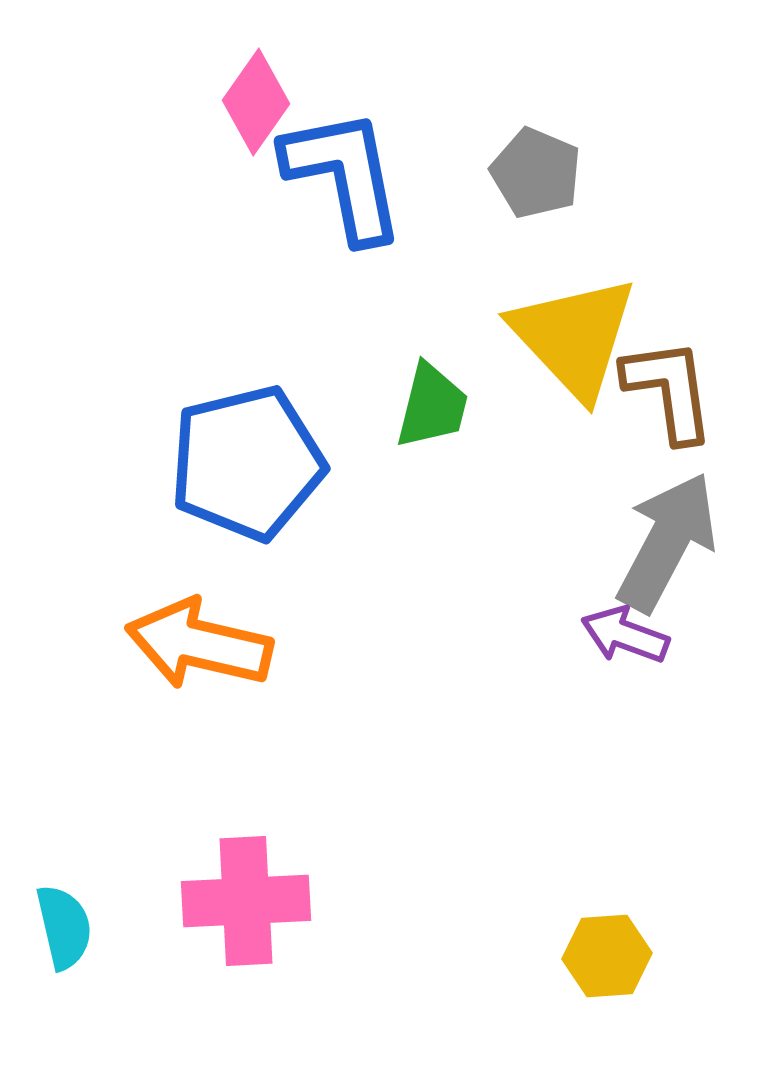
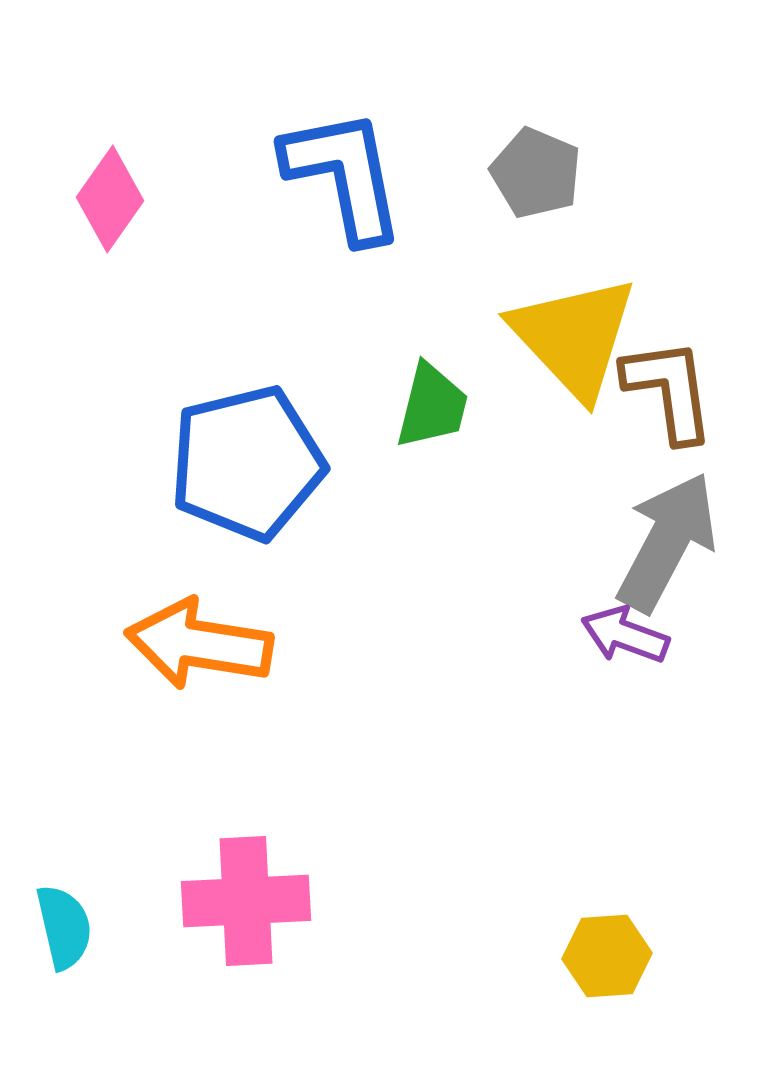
pink diamond: moved 146 px left, 97 px down
orange arrow: rotated 4 degrees counterclockwise
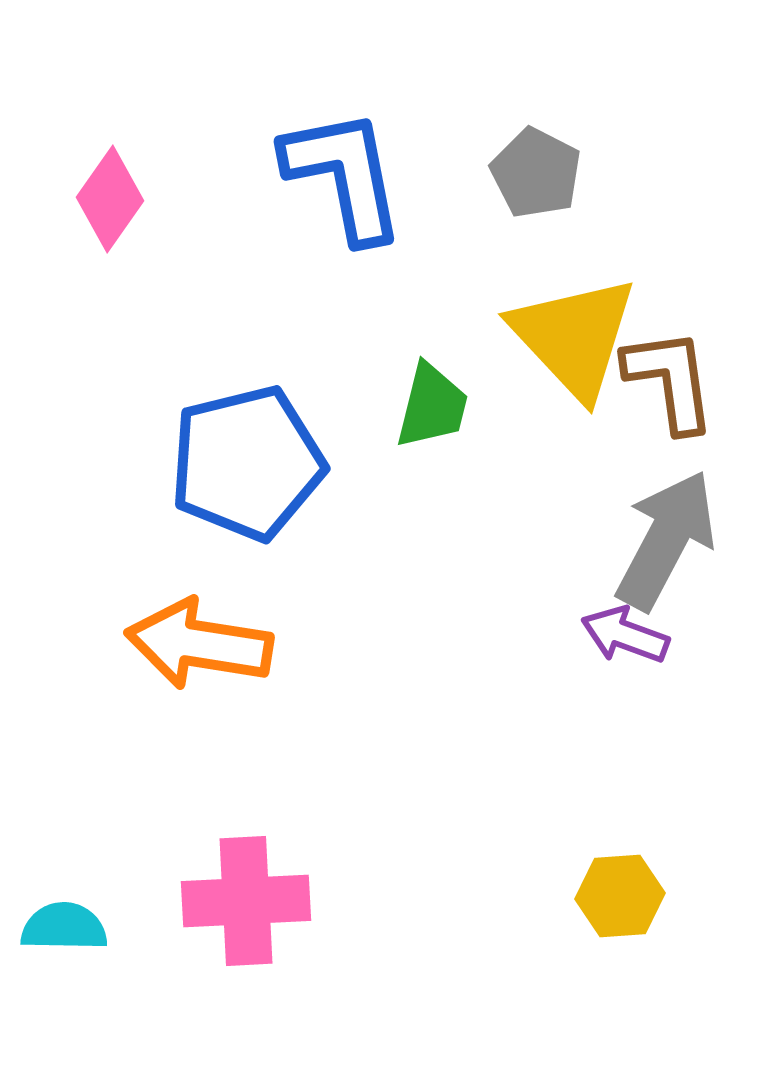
gray pentagon: rotated 4 degrees clockwise
brown L-shape: moved 1 px right, 10 px up
gray arrow: moved 1 px left, 2 px up
cyan semicircle: rotated 76 degrees counterclockwise
yellow hexagon: moved 13 px right, 60 px up
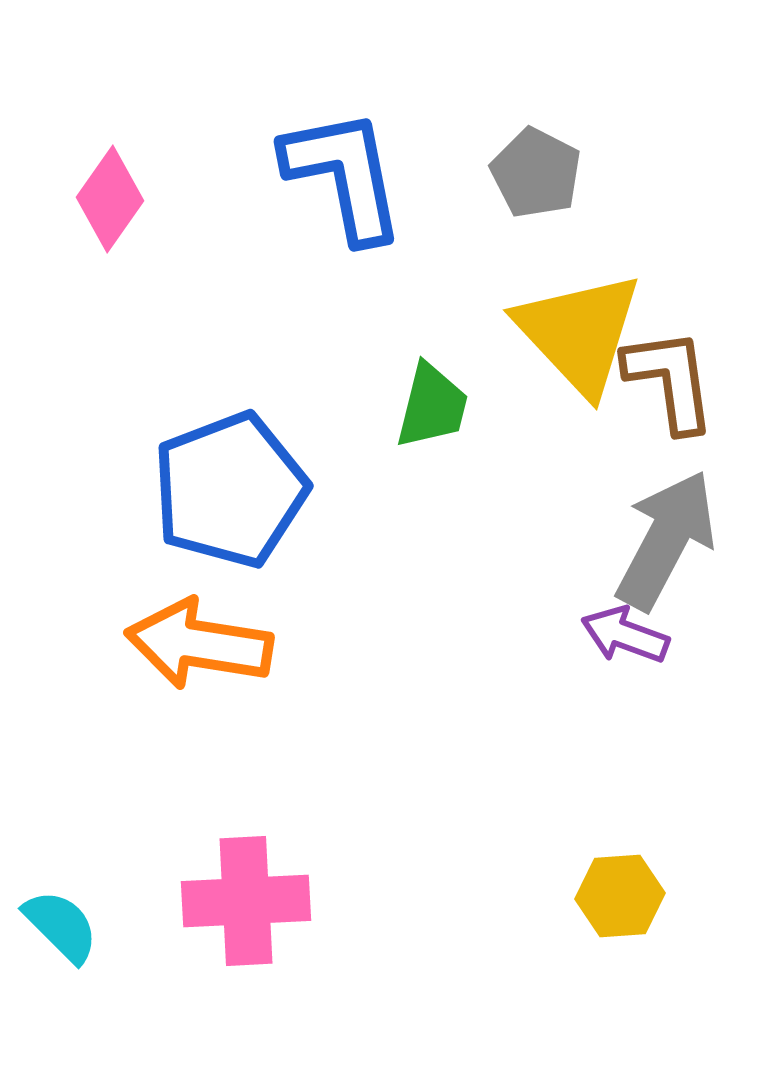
yellow triangle: moved 5 px right, 4 px up
blue pentagon: moved 17 px left, 27 px down; rotated 7 degrees counterclockwise
cyan semicircle: moved 3 px left, 1 px up; rotated 44 degrees clockwise
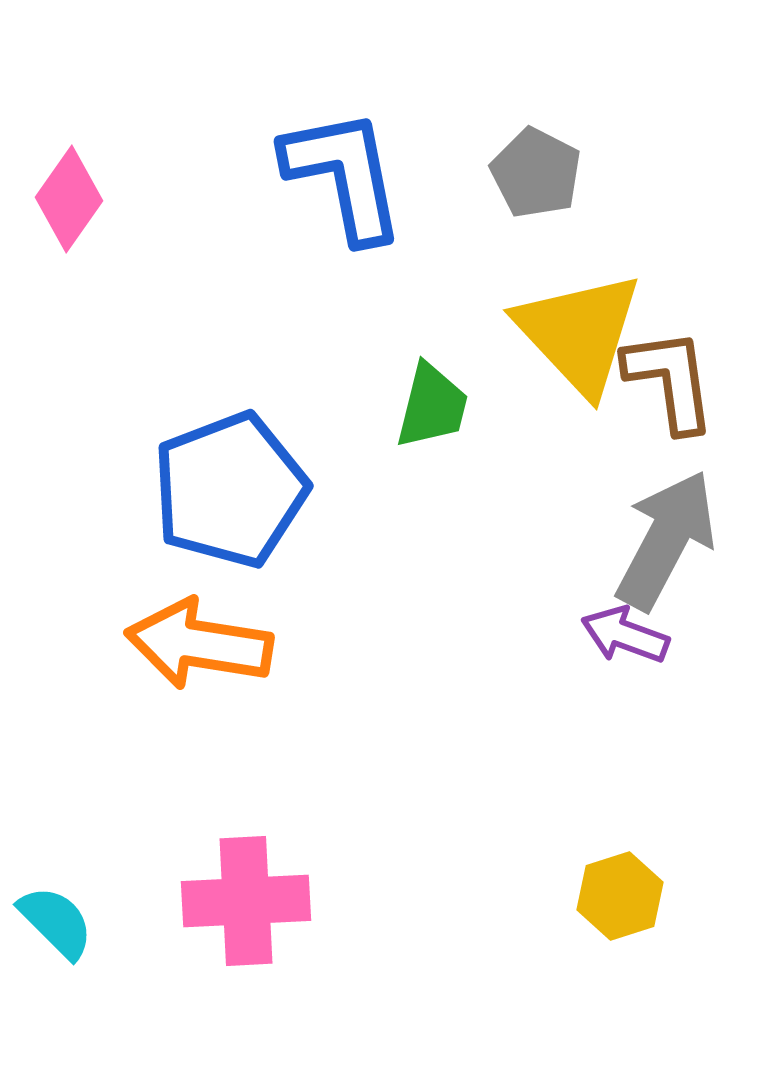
pink diamond: moved 41 px left
yellow hexagon: rotated 14 degrees counterclockwise
cyan semicircle: moved 5 px left, 4 px up
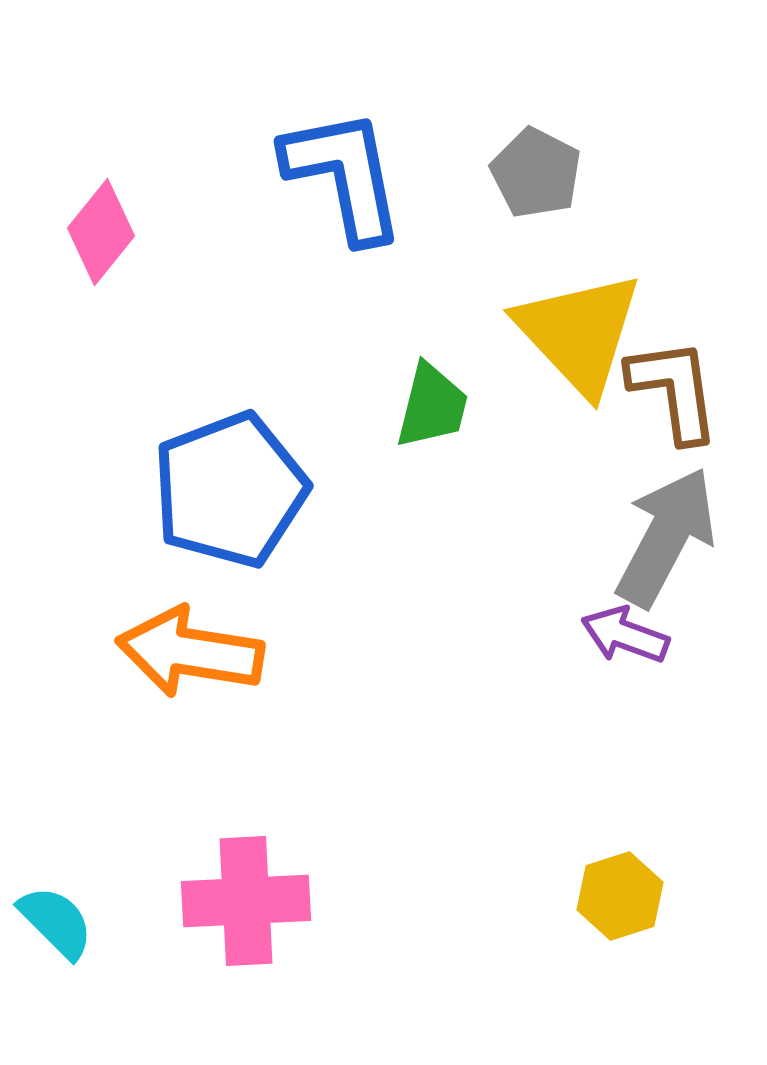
pink diamond: moved 32 px right, 33 px down; rotated 4 degrees clockwise
brown L-shape: moved 4 px right, 10 px down
gray arrow: moved 3 px up
orange arrow: moved 9 px left, 8 px down
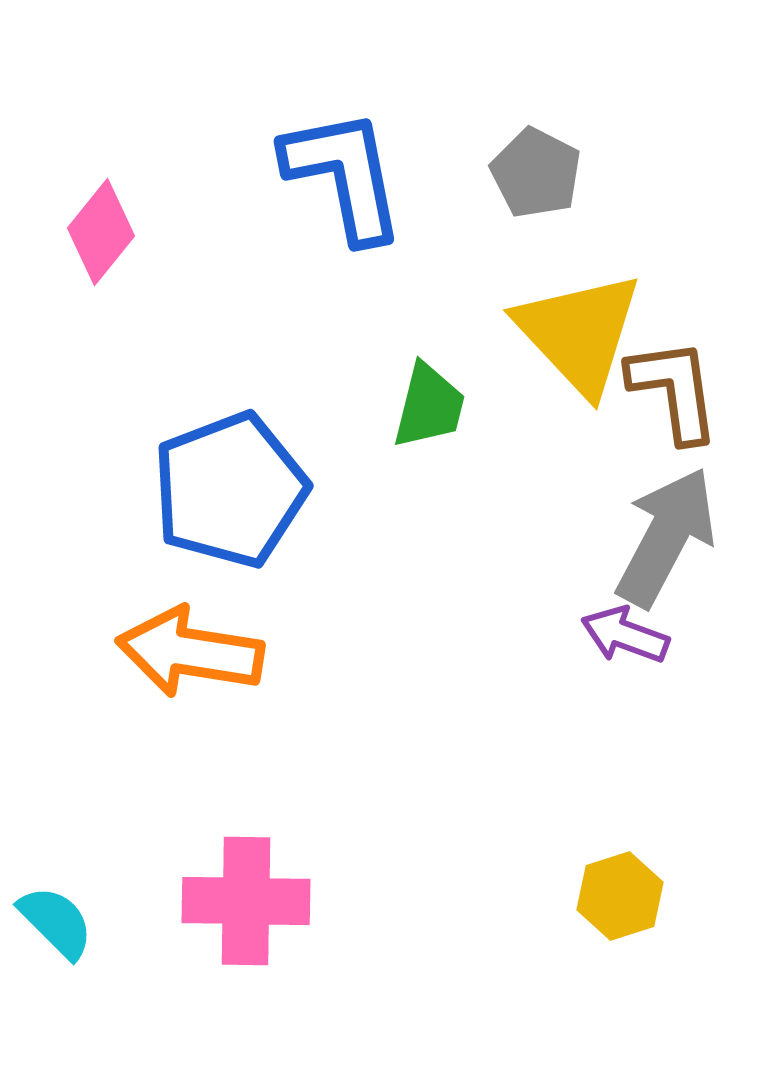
green trapezoid: moved 3 px left
pink cross: rotated 4 degrees clockwise
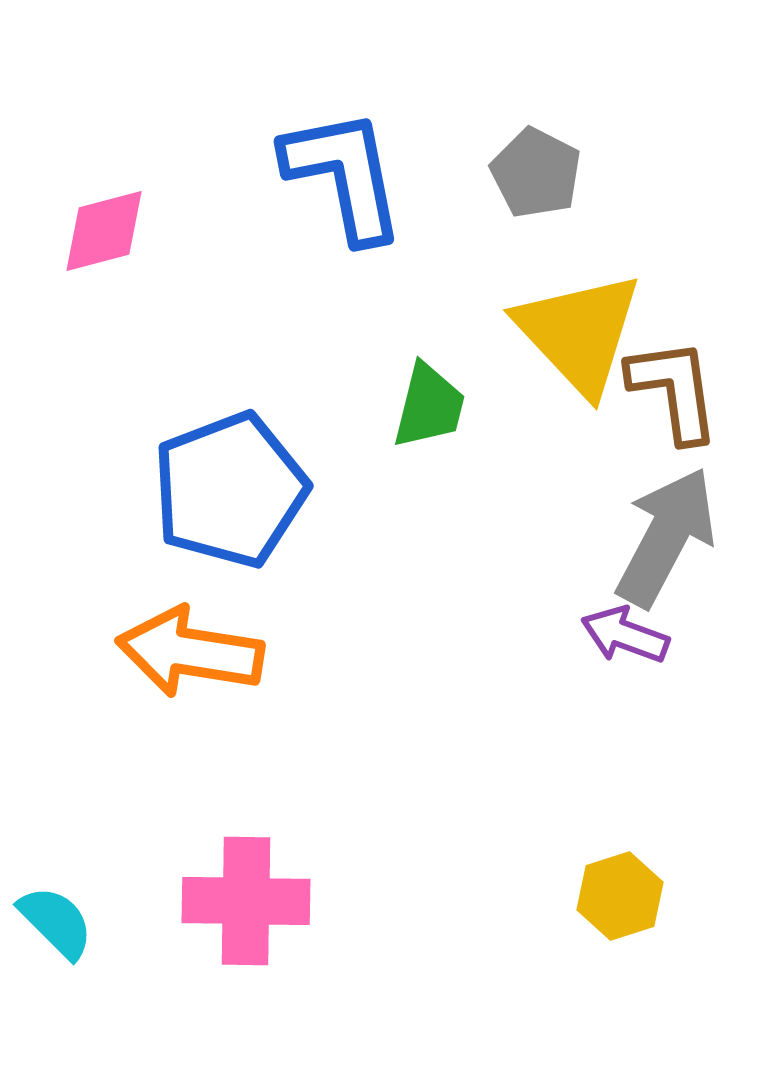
pink diamond: moved 3 px right, 1 px up; rotated 36 degrees clockwise
